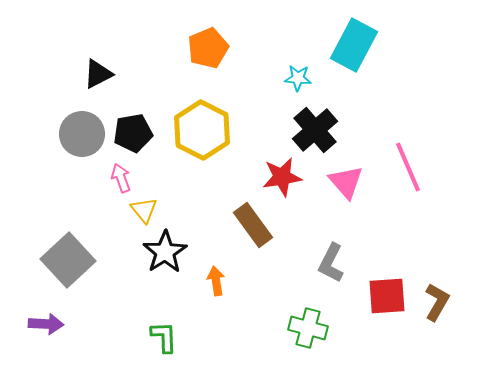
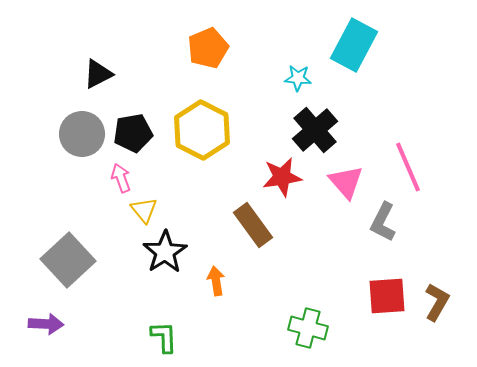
gray L-shape: moved 52 px right, 41 px up
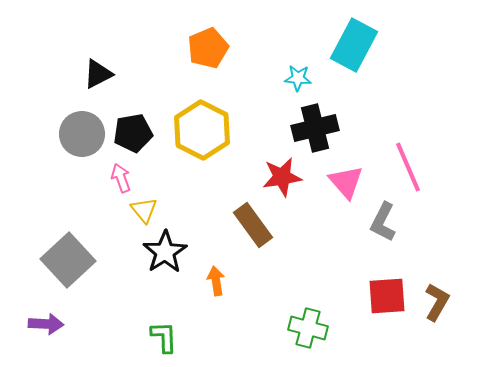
black cross: moved 2 px up; rotated 27 degrees clockwise
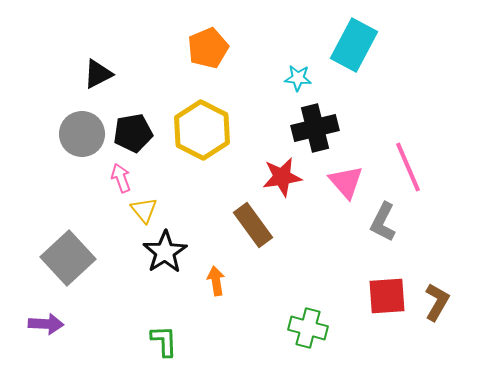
gray square: moved 2 px up
green L-shape: moved 4 px down
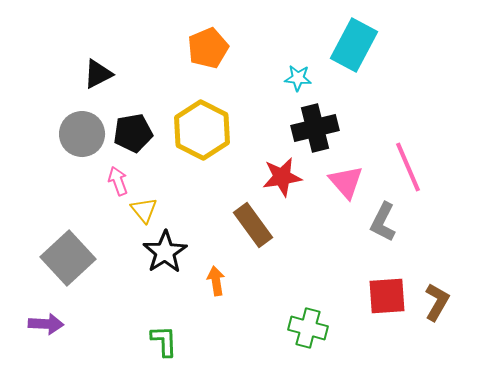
pink arrow: moved 3 px left, 3 px down
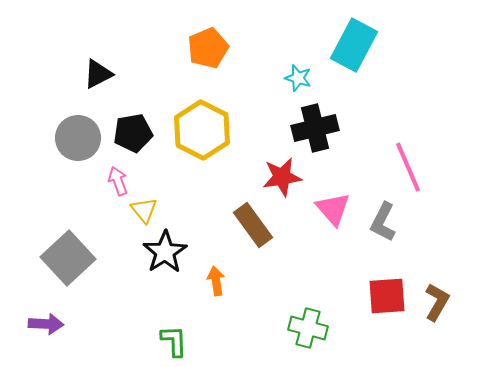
cyan star: rotated 12 degrees clockwise
gray circle: moved 4 px left, 4 px down
pink triangle: moved 13 px left, 27 px down
green L-shape: moved 10 px right
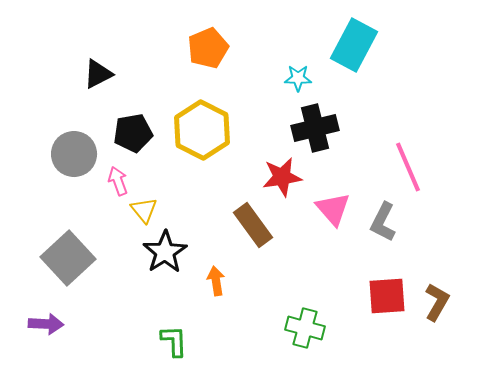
cyan star: rotated 16 degrees counterclockwise
gray circle: moved 4 px left, 16 px down
green cross: moved 3 px left
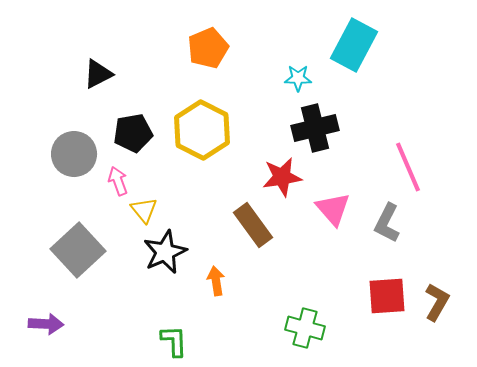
gray L-shape: moved 4 px right, 1 px down
black star: rotated 9 degrees clockwise
gray square: moved 10 px right, 8 px up
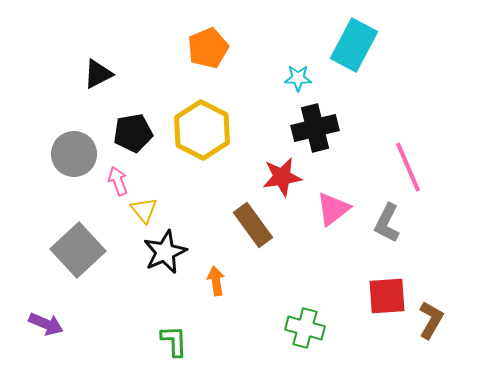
pink triangle: rotated 33 degrees clockwise
brown L-shape: moved 6 px left, 18 px down
purple arrow: rotated 20 degrees clockwise
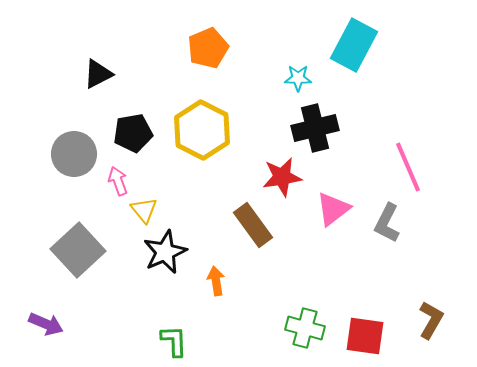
red square: moved 22 px left, 40 px down; rotated 12 degrees clockwise
